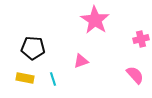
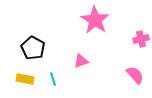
black pentagon: rotated 25 degrees clockwise
yellow rectangle: moved 1 px down
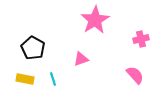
pink star: rotated 8 degrees clockwise
pink triangle: moved 2 px up
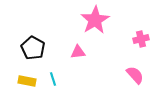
pink triangle: moved 3 px left, 7 px up; rotated 14 degrees clockwise
yellow rectangle: moved 2 px right, 2 px down
